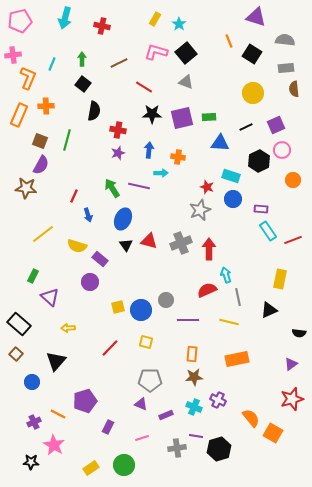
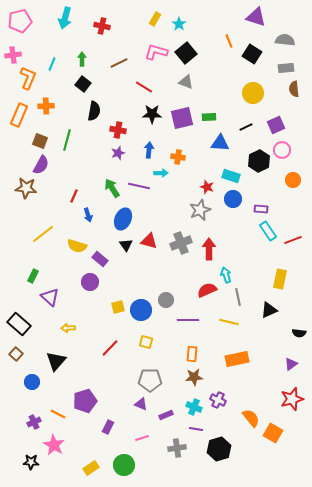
purple line at (196, 436): moved 7 px up
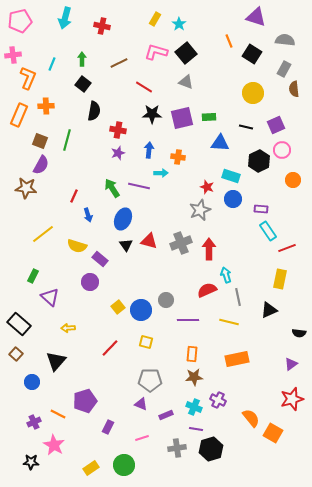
gray rectangle at (286, 68): moved 2 px left, 1 px down; rotated 56 degrees counterclockwise
black line at (246, 127): rotated 40 degrees clockwise
red line at (293, 240): moved 6 px left, 8 px down
yellow square at (118, 307): rotated 24 degrees counterclockwise
black hexagon at (219, 449): moved 8 px left
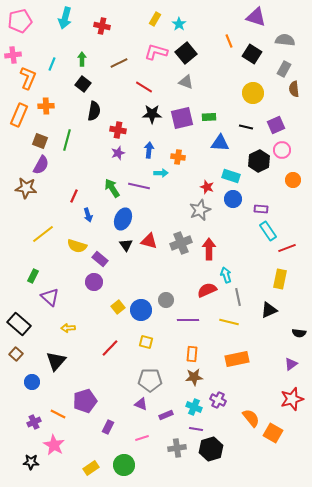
purple circle at (90, 282): moved 4 px right
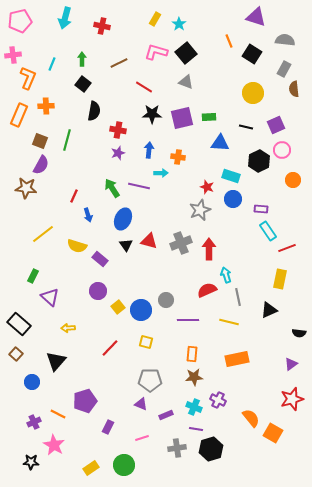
purple circle at (94, 282): moved 4 px right, 9 px down
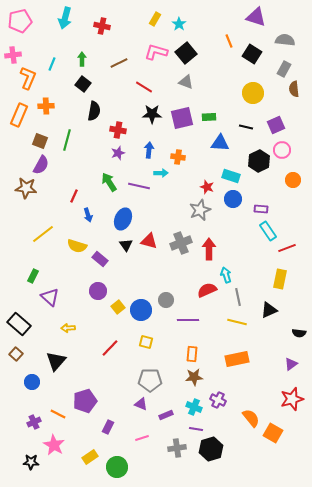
green arrow at (112, 188): moved 3 px left, 6 px up
yellow line at (229, 322): moved 8 px right
green circle at (124, 465): moved 7 px left, 2 px down
yellow rectangle at (91, 468): moved 1 px left, 11 px up
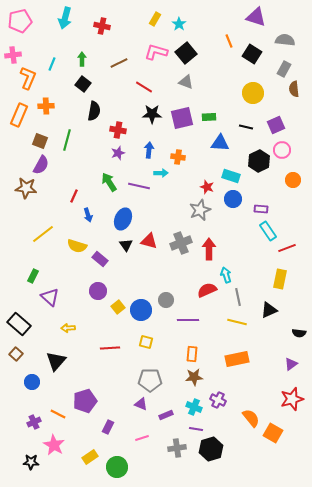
red line at (110, 348): rotated 42 degrees clockwise
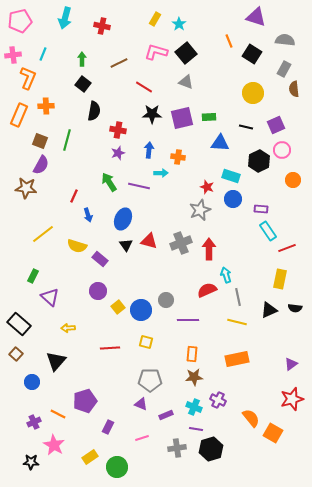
cyan line at (52, 64): moved 9 px left, 10 px up
black semicircle at (299, 333): moved 4 px left, 25 px up
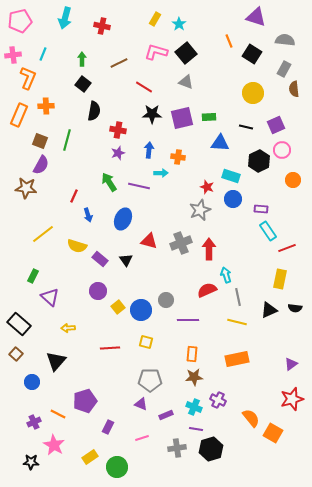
black triangle at (126, 245): moved 15 px down
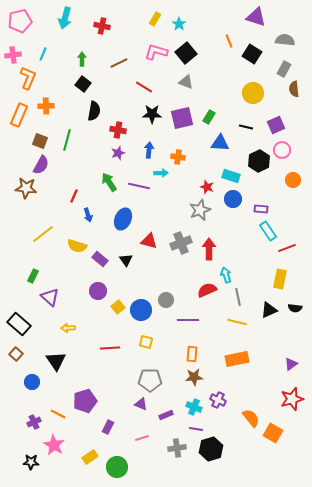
green rectangle at (209, 117): rotated 56 degrees counterclockwise
black triangle at (56, 361): rotated 15 degrees counterclockwise
